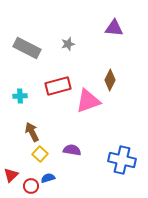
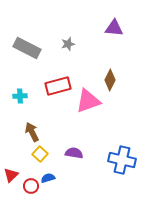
purple semicircle: moved 2 px right, 3 px down
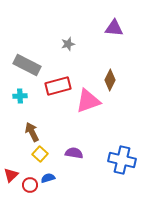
gray rectangle: moved 17 px down
red circle: moved 1 px left, 1 px up
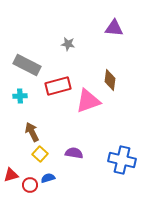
gray star: rotated 24 degrees clockwise
brown diamond: rotated 20 degrees counterclockwise
red triangle: rotated 28 degrees clockwise
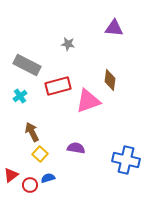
cyan cross: rotated 32 degrees counterclockwise
purple semicircle: moved 2 px right, 5 px up
blue cross: moved 4 px right
red triangle: rotated 21 degrees counterclockwise
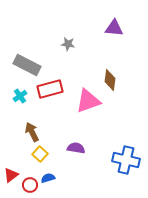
red rectangle: moved 8 px left, 3 px down
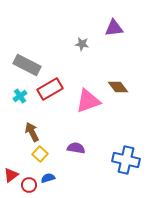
purple triangle: rotated 12 degrees counterclockwise
gray star: moved 14 px right
brown diamond: moved 8 px right, 7 px down; rotated 45 degrees counterclockwise
red rectangle: rotated 15 degrees counterclockwise
red circle: moved 1 px left
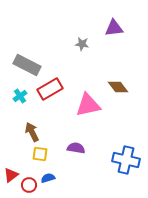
pink triangle: moved 4 px down; rotated 8 degrees clockwise
yellow square: rotated 35 degrees counterclockwise
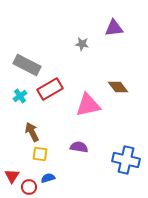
purple semicircle: moved 3 px right, 1 px up
red triangle: moved 1 px right, 1 px down; rotated 21 degrees counterclockwise
red circle: moved 2 px down
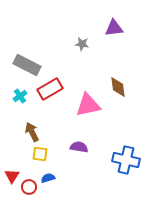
brown diamond: rotated 30 degrees clockwise
